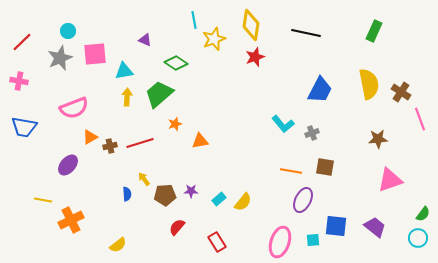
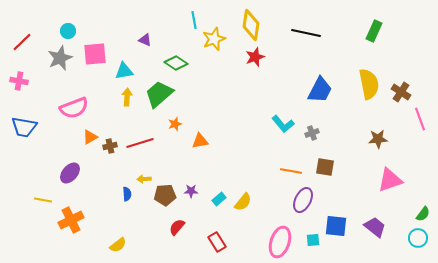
purple ellipse at (68, 165): moved 2 px right, 8 px down
yellow arrow at (144, 179): rotated 56 degrees counterclockwise
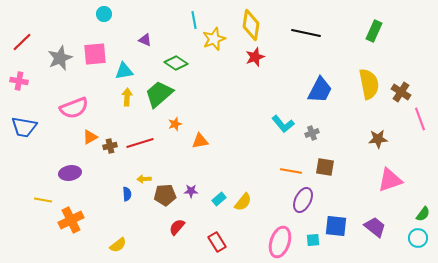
cyan circle at (68, 31): moved 36 px right, 17 px up
purple ellipse at (70, 173): rotated 40 degrees clockwise
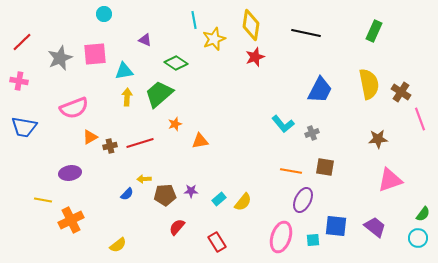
blue semicircle at (127, 194): rotated 48 degrees clockwise
pink ellipse at (280, 242): moved 1 px right, 5 px up
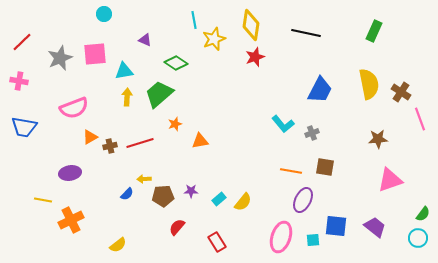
brown pentagon at (165, 195): moved 2 px left, 1 px down
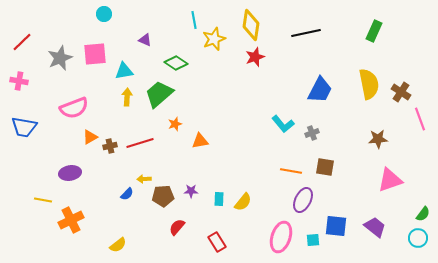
black line at (306, 33): rotated 24 degrees counterclockwise
cyan rectangle at (219, 199): rotated 48 degrees counterclockwise
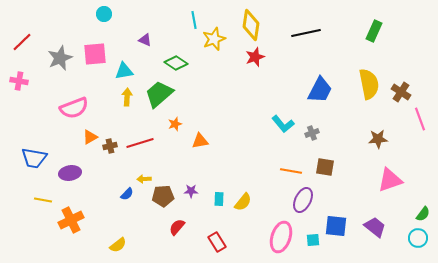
blue trapezoid at (24, 127): moved 10 px right, 31 px down
